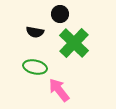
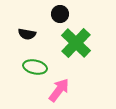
black semicircle: moved 8 px left, 2 px down
green cross: moved 2 px right
pink arrow: rotated 75 degrees clockwise
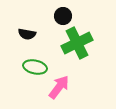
black circle: moved 3 px right, 2 px down
green cross: moved 1 px right; rotated 20 degrees clockwise
pink arrow: moved 3 px up
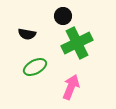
green ellipse: rotated 40 degrees counterclockwise
pink arrow: moved 12 px right; rotated 15 degrees counterclockwise
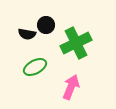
black circle: moved 17 px left, 9 px down
green cross: moved 1 px left
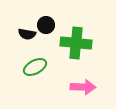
green cross: rotated 32 degrees clockwise
pink arrow: moved 12 px right; rotated 70 degrees clockwise
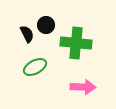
black semicircle: rotated 126 degrees counterclockwise
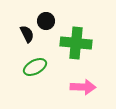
black circle: moved 4 px up
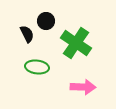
green cross: rotated 28 degrees clockwise
green ellipse: moved 2 px right; rotated 35 degrees clockwise
